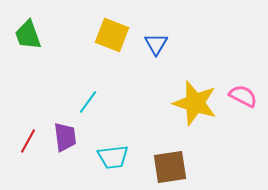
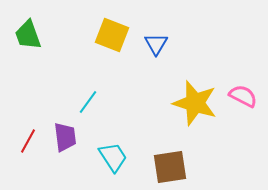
cyan trapezoid: rotated 116 degrees counterclockwise
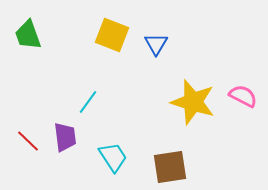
yellow star: moved 2 px left, 1 px up
red line: rotated 75 degrees counterclockwise
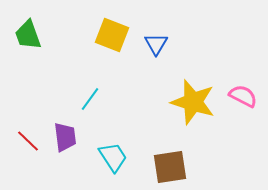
cyan line: moved 2 px right, 3 px up
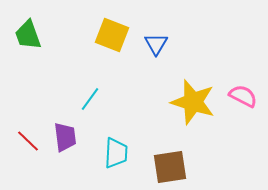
cyan trapezoid: moved 3 px right, 4 px up; rotated 36 degrees clockwise
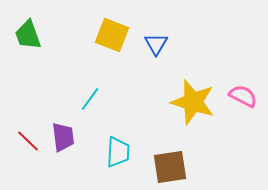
purple trapezoid: moved 2 px left
cyan trapezoid: moved 2 px right, 1 px up
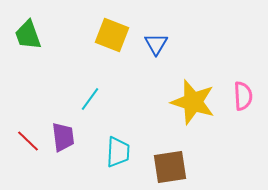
pink semicircle: rotated 60 degrees clockwise
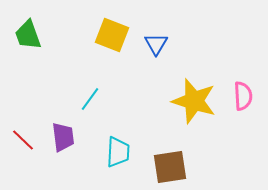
yellow star: moved 1 px right, 1 px up
red line: moved 5 px left, 1 px up
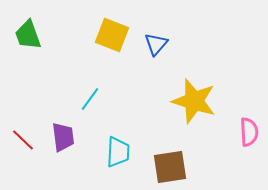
blue triangle: rotated 10 degrees clockwise
pink semicircle: moved 6 px right, 36 px down
